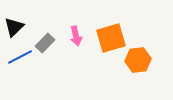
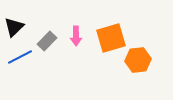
pink arrow: rotated 12 degrees clockwise
gray rectangle: moved 2 px right, 2 px up
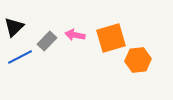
pink arrow: moved 1 px left, 1 px up; rotated 102 degrees clockwise
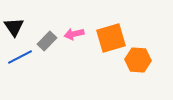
black triangle: rotated 20 degrees counterclockwise
pink arrow: moved 1 px left, 1 px up; rotated 24 degrees counterclockwise
orange hexagon: rotated 10 degrees clockwise
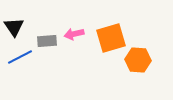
gray rectangle: rotated 42 degrees clockwise
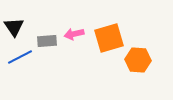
orange square: moved 2 px left
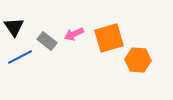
pink arrow: rotated 12 degrees counterclockwise
gray rectangle: rotated 42 degrees clockwise
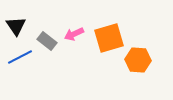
black triangle: moved 2 px right, 1 px up
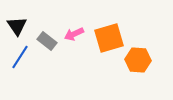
black triangle: moved 1 px right
blue line: rotated 30 degrees counterclockwise
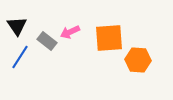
pink arrow: moved 4 px left, 2 px up
orange square: rotated 12 degrees clockwise
